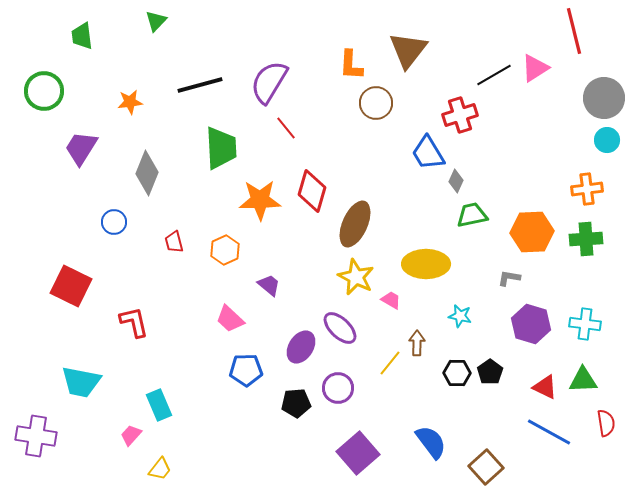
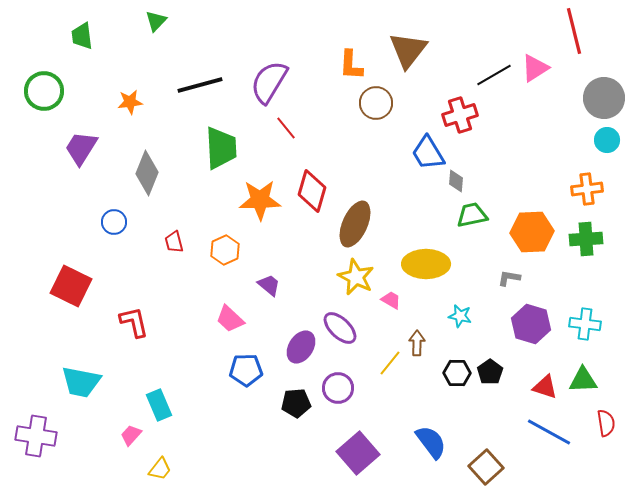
gray diamond at (456, 181): rotated 20 degrees counterclockwise
red triangle at (545, 387): rotated 8 degrees counterclockwise
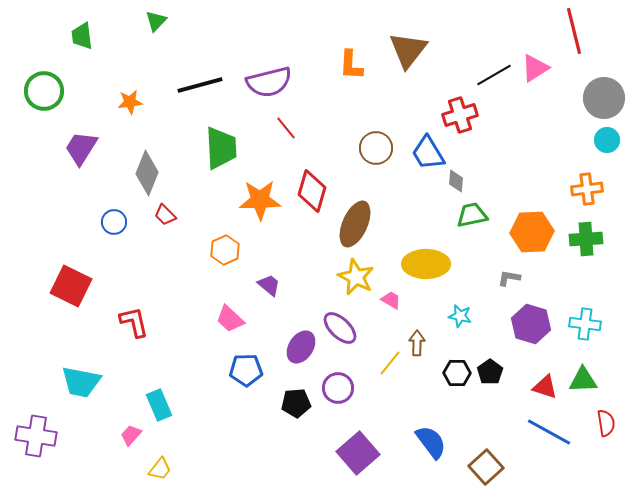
purple semicircle at (269, 82): rotated 135 degrees counterclockwise
brown circle at (376, 103): moved 45 px down
red trapezoid at (174, 242): moved 9 px left, 27 px up; rotated 30 degrees counterclockwise
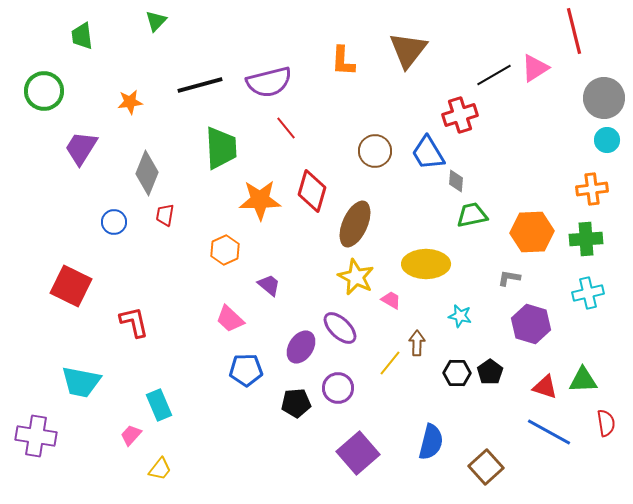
orange L-shape at (351, 65): moved 8 px left, 4 px up
brown circle at (376, 148): moved 1 px left, 3 px down
orange cross at (587, 189): moved 5 px right
red trapezoid at (165, 215): rotated 55 degrees clockwise
cyan cross at (585, 324): moved 3 px right, 31 px up; rotated 20 degrees counterclockwise
blue semicircle at (431, 442): rotated 51 degrees clockwise
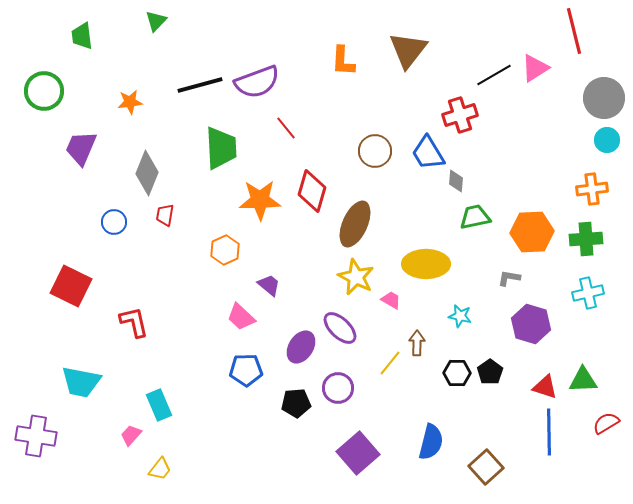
purple semicircle at (269, 82): moved 12 px left; rotated 6 degrees counterclockwise
purple trapezoid at (81, 148): rotated 9 degrees counterclockwise
green trapezoid at (472, 215): moved 3 px right, 2 px down
pink trapezoid at (230, 319): moved 11 px right, 2 px up
red semicircle at (606, 423): rotated 112 degrees counterclockwise
blue line at (549, 432): rotated 60 degrees clockwise
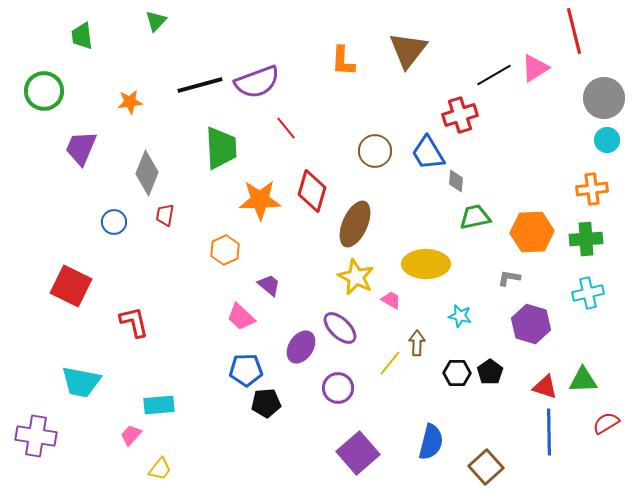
black pentagon at (296, 403): moved 30 px left
cyan rectangle at (159, 405): rotated 72 degrees counterclockwise
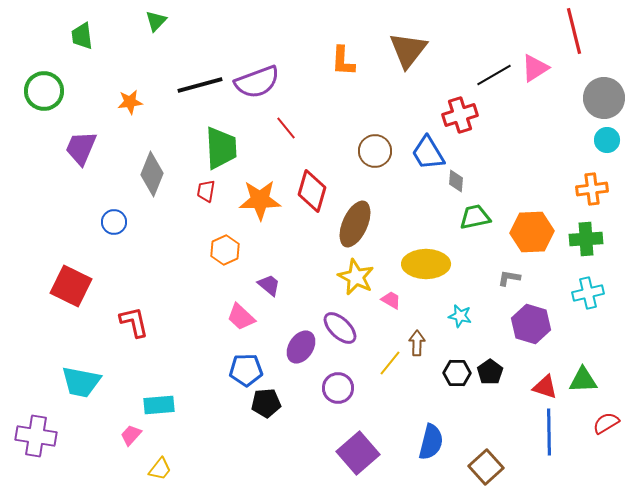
gray diamond at (147, 173): moved 5 px right, 1 px down
red trapezoid at (165, 215): moved 41 px right, 24 px up
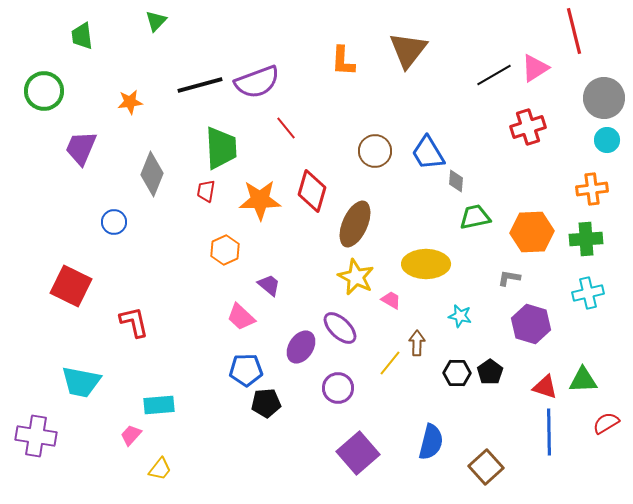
red cross at (460, 115): moved 68 px right, 12 px down
